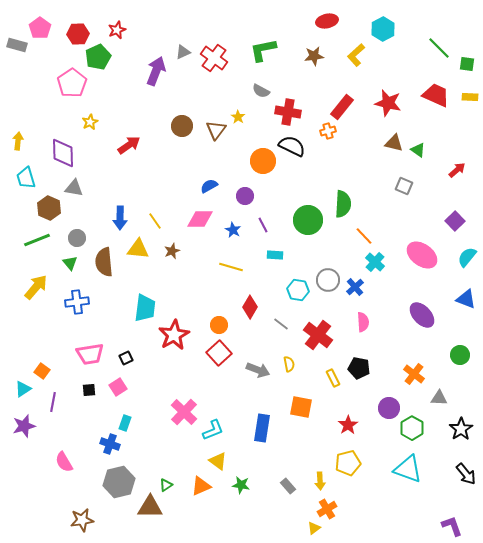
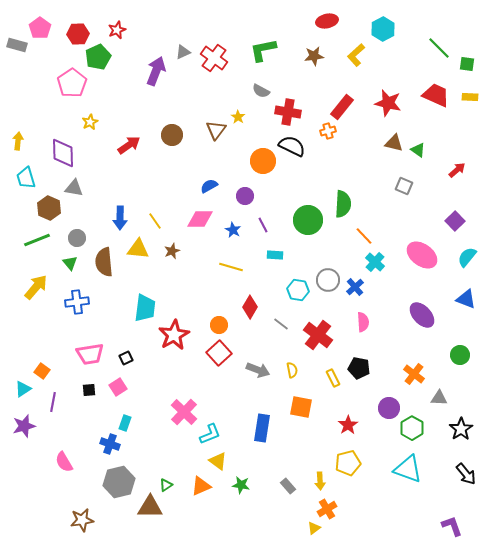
brown circle at (182, 126): moved 10 px left, 9 px down
yellow semicircle at (289, 364): moved 3 px right, 6 px down
cyan L-shape at (213, 430): moved 3 px left, 4 px down
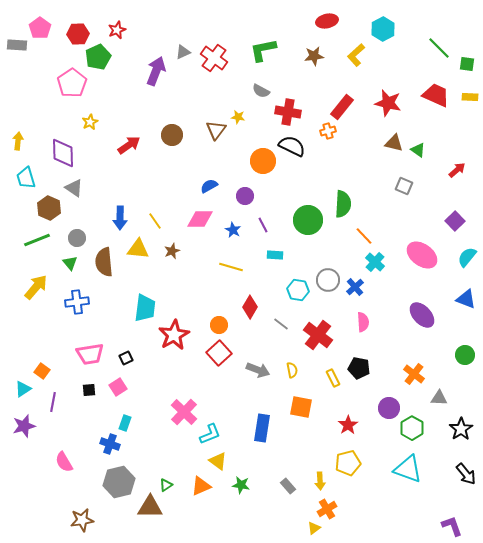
gray rectangle at (17, 45): rotated 12 degrees counterclockwise
yellow star at (238, 117): rotated 24 degrees counterclockwise
gray triangle at (74, 188): rotated 24 degrees clockwise
green circle at (460, 355): moved 5 px right
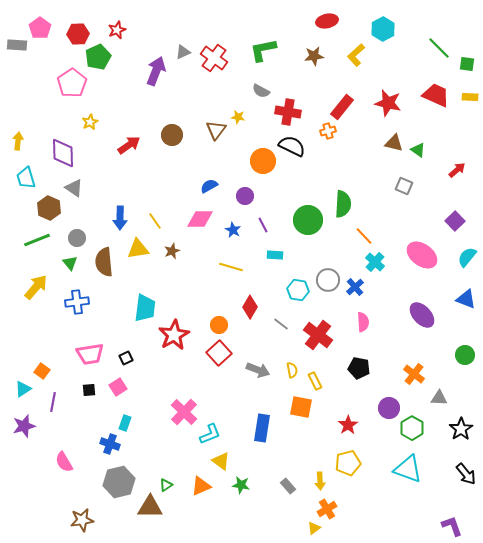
yellow triangle at (138, 249): rotated 15 degrees counterclockwise
yellow rectangle at (333, 378): moved 18 px left, 3 px down
yellow triangle at (218, 461): moved 3 px right
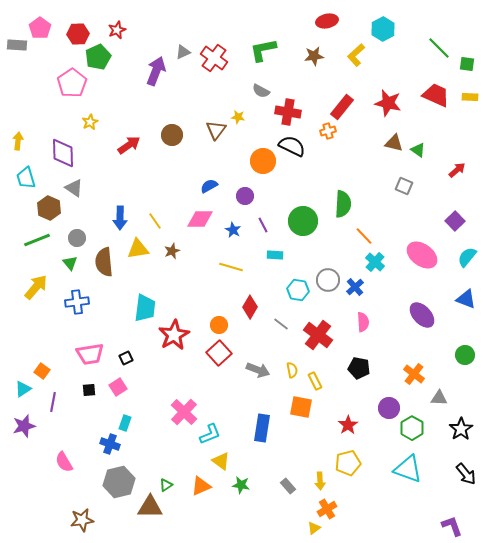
green circle at (308, 220): moved 5 px left, 1 px down
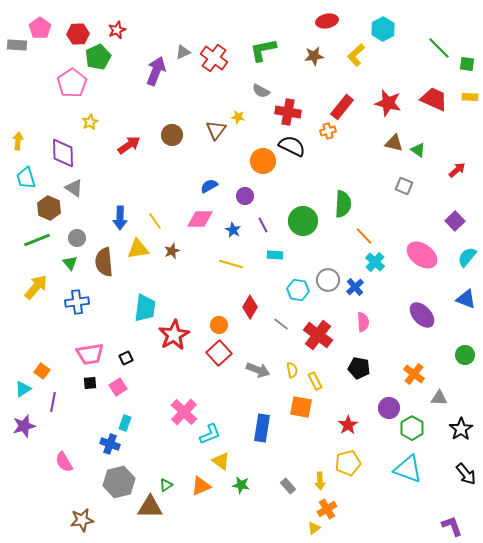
red trapezoid at (436, 95): moved 2 px left, 4 px down
yellow line at (231, 267): moved 3 px up
black square at (89, 390): moved 1 px right, 7 px up
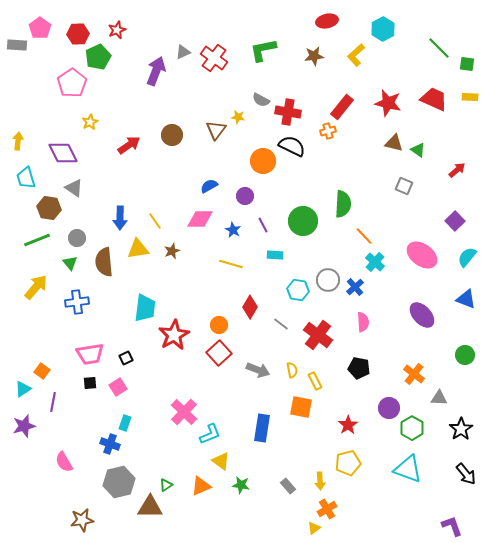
gray semicircle at (261, 91): moved 9 px down
purple diamond at (63, 153): rotated 24 degrees counterclockwise
brown hexagon at (49, 208): rotated 15 degrees counterclockwise
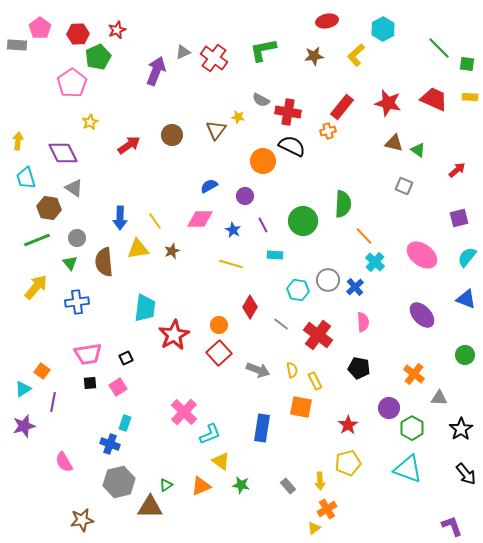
purple square at (455, 221): moved 4 px right, 3 px up; rotated 30 degrees clockwise
pink trapezoid at (90, 354): moved 2 px left
